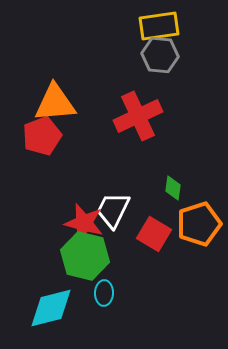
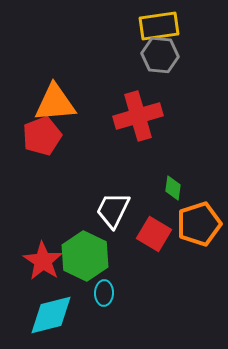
red cross: rotated 9 degrees clockwise
red star: moved 41 px left, 38 px down; rotated 18 degrees clockwise
green hexagon: rotated 12 degrees clockwise
cyan diamond: moved 7 px down
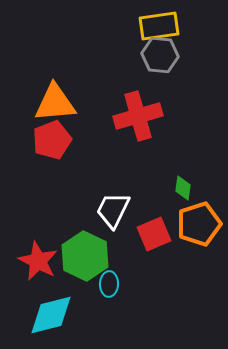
red pentagon: moved 10 px right, 4 px down
green diamond: moved 10 px right
red square: rotated 36 degrees clockwise
red star: moved 5 px left; rotated 6 degrees counterclockwise
cyan ellipse: moved 5 px right, 9 px up
